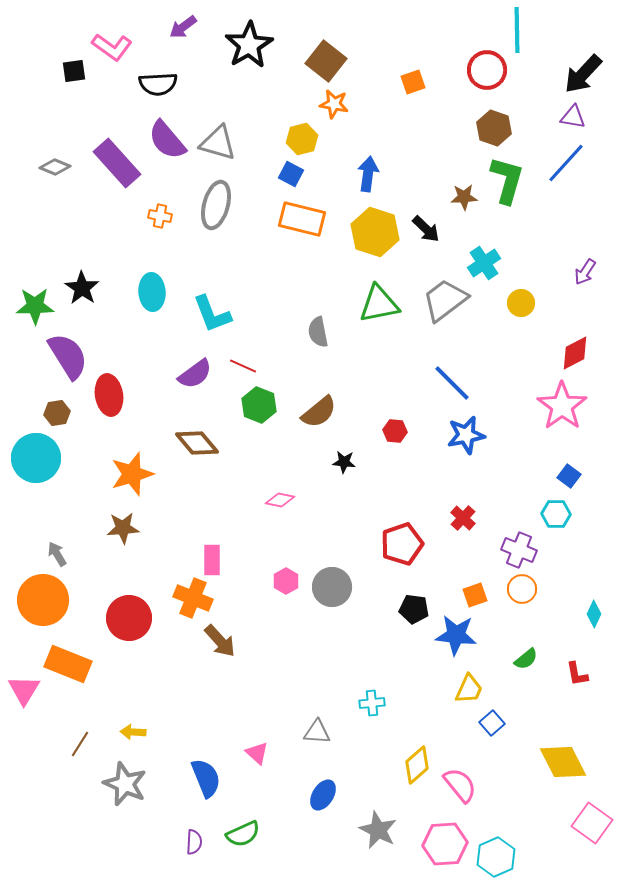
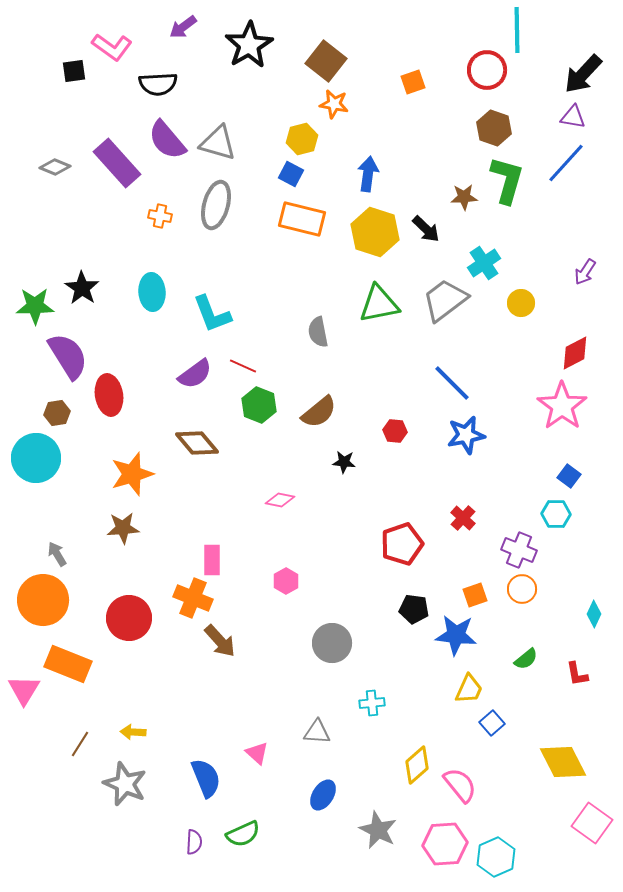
gray circle at (332, 587): moved 56 px down
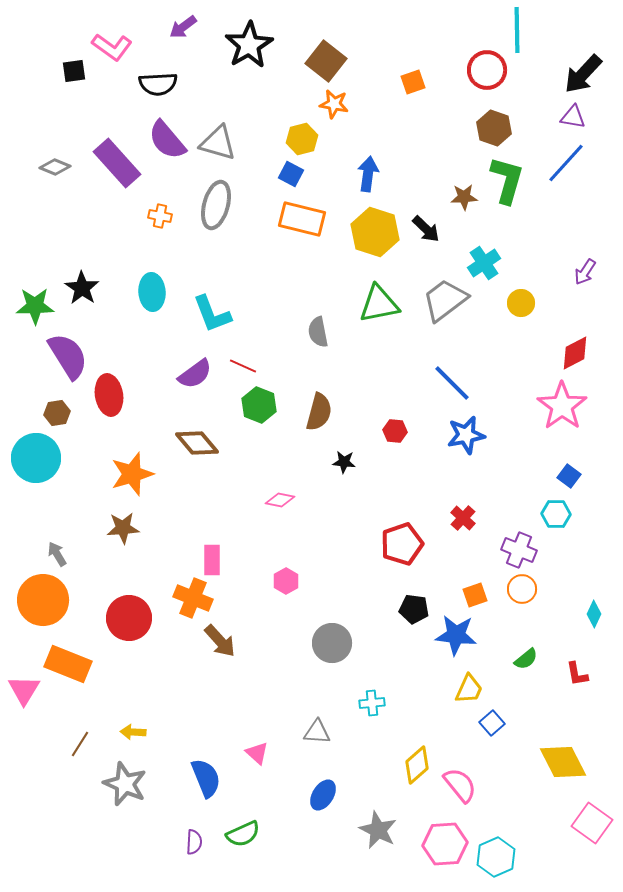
brown semicircle at (319, 412): rotated 36 degrees counterclockwise
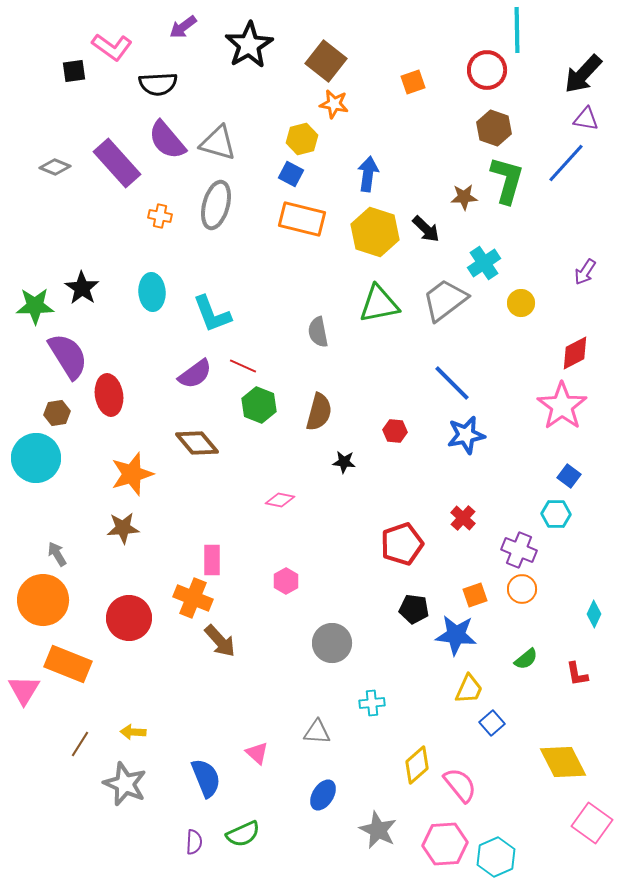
purple triangle at (573, 117): moved 13 px right, 2 px down
